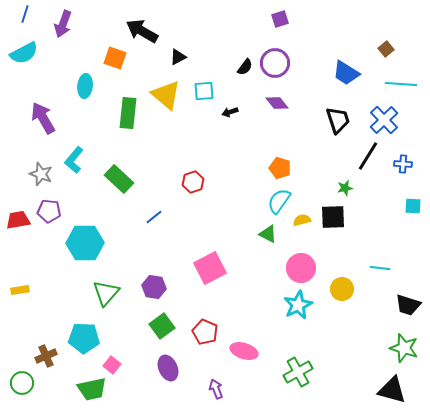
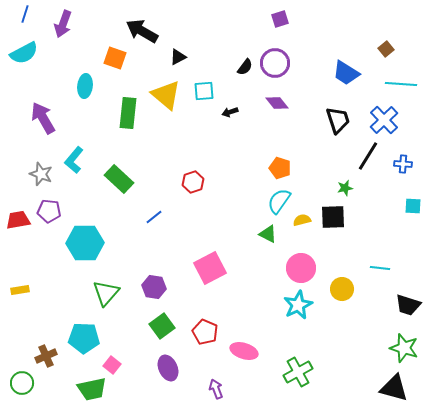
black triangle at (392, 390): moved 2 px right, 2 px up
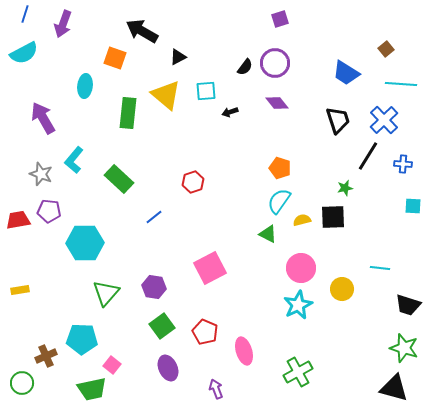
cyan square at (204, 91): moved 2 px right
cyan pentagon at (84, 338): moved 2 px left, 1 px down
pink ellipse at (244, 351): rotated 56 degrees clockwise
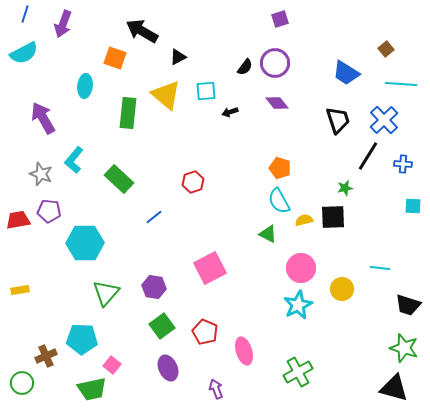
cyan semicircle at (279, 201): rotated 64 degrees counterclockwise
yellow semicircle at (302, 220): moved 2 px right
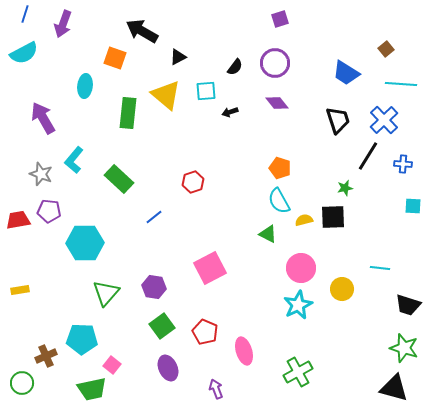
black semicircle at (245, 67): moved 10 px left
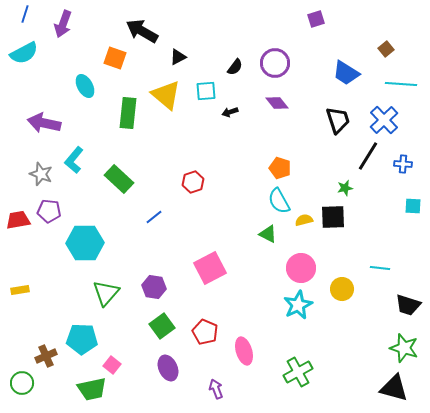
purple square at (280, 19): moved 36 px right
cyan ellipse at (85, 86): rotated 35 degrees counterclockwise
purple arrow at (43, 118): moved 1 px right, 5 px down; rotated 48 degrees counterclockwise
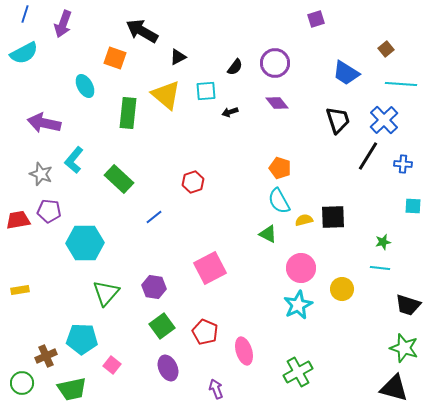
green star at (345, 188): moved 38 px right, 54 px down
green trapezoid at (92, 389): moved 20 px left
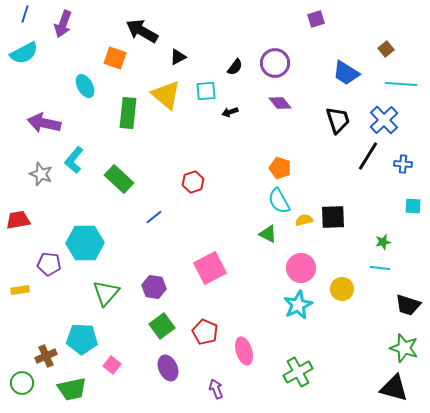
purple diamond at (277, 103): moved 3 px right
purple pentagon at (49, 211): moved 53 px down
